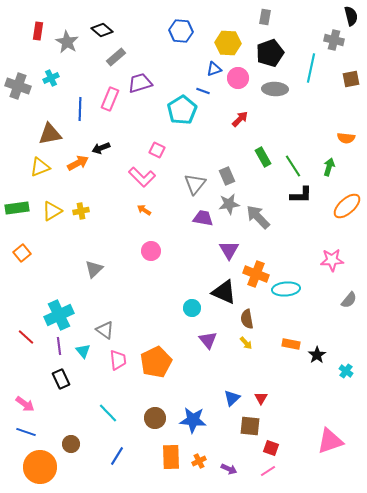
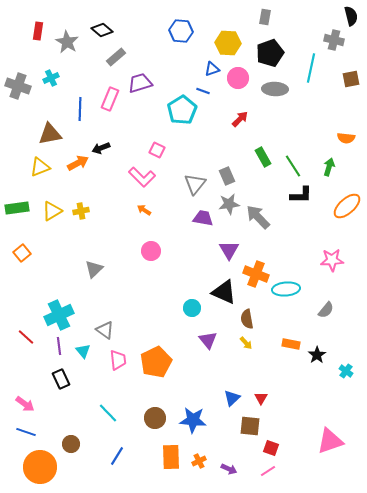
blue triangle at (214, 69): moved 2 px left
gray semicircle at (349, 300): moved 23 px left, 10 px down
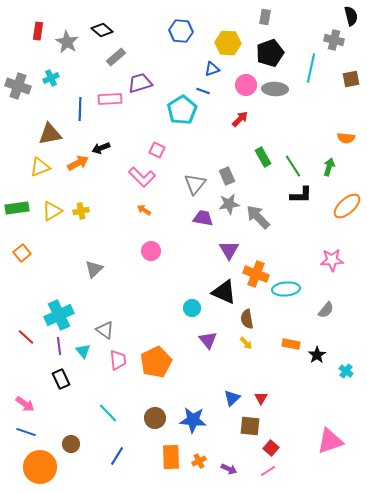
pink circle at (238, 78): moved 8 px right, 7 px down
pink rectangle at (110, 99): rotated 65 degrees clockwise
red square at (271, 448): rotated 21 degrees clockwise
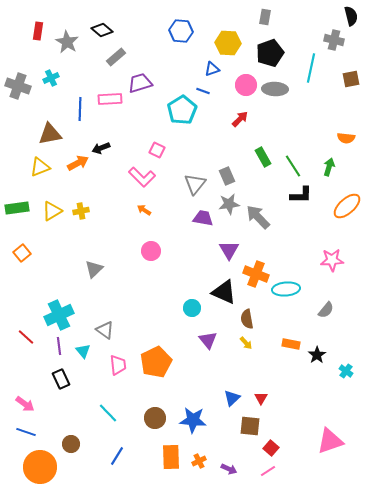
pink trapezoid at (118, 360): moved 5 px down
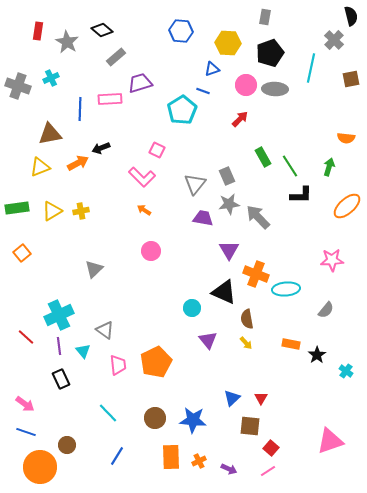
gray cross at (334, 40): rotated 30 degrees clockwise
green line at (293, 166): moved 3 px left
brown circle at (71, 444): moved 4 px left, 1 px down
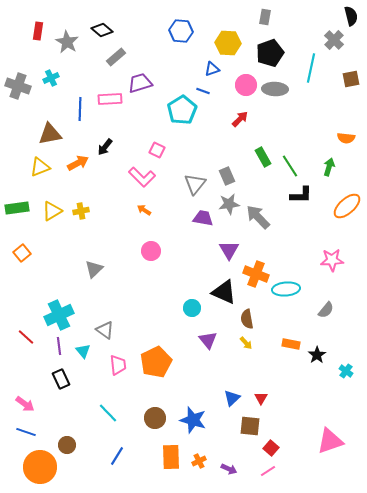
black arrow at (101, 148): moved 4 px right, 1 px up; rotated 30 degrees counterclockwise
blue star at (193, 420): rotated 12 degrees clockwise
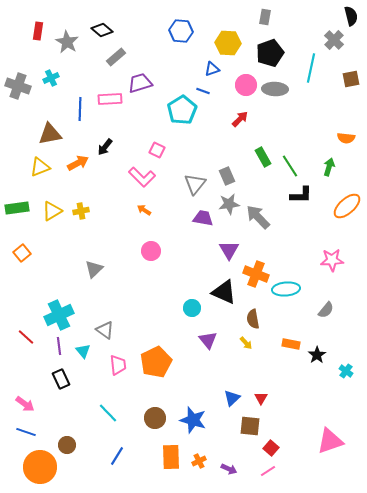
brown semicircle at (247, 319): moved 6 px right
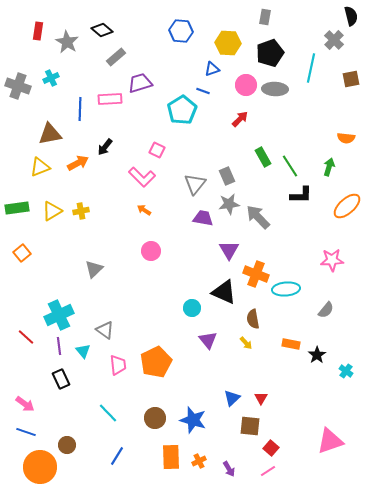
purple arrow at (229, 469): rotated 35 degrees clockwise
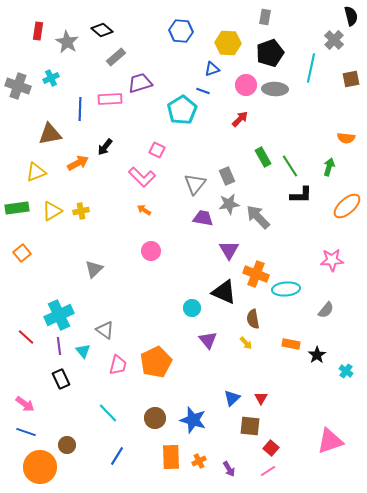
yellow triangle at (40, 167): moved 4 px left, 5 px down
pink trapezoid at (118, 365): rotated 20 degrees clockwise
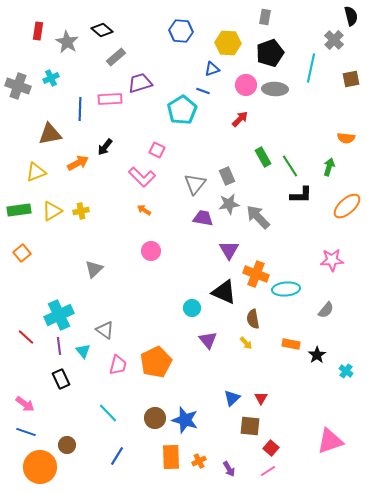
green rectangle at (17, 208): moved 2 px right, 2 px down
blue star at (193, 420): moved 8 px left
